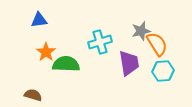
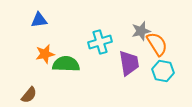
orange star: moved 1 px left, 2 px down; rotated 24 degrees clockwise
cyan hexagon: rotated 15 degrees clockwise
brown semicircle: moved 4 px left; rotated 114 degrees clockwise
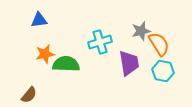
orange semicircle: moved 2 px right
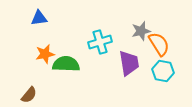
blue triangle: moved 2 px up
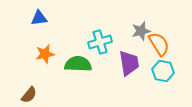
green semicircle: moved 12 px right
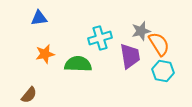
cyan cross: moved 4 px up
purple trapezoid: moved 1 px right, 7 px up
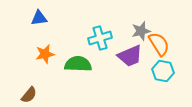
purple trapezoid: rotated 76 degrees clockwise
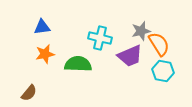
blue triangle: moved 3 px right, 9 px down
cyan cross: rotated 30 degrees clockwise
brown semicircle: moved 2 px up
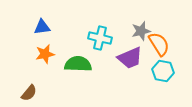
purple trapezoid: moved 2 px down
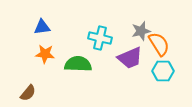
orange star: rotated 18 degrees clockwise
cyan hexagon: rotated 10 degrees counterclockwise
brown semicircle: moved 1 px left
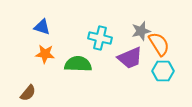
blue triangle: rotated 24 degrees clockwise
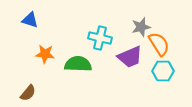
blue triangle: moved 12 px left, 7 px up
gray star: moved 4 px up
purple trapezoid: moved 1 px up
